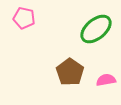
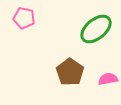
pink semicircle: moved 2 px right, 1 px up
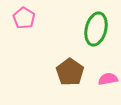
pink pentagon: rotated 20 degrees clockwise
green ellipse: rotated 36 degrees counterclockwise
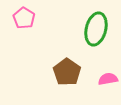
brown pentagon: moved 3 px left
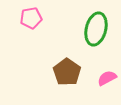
pink pentagon: moved 7 px right; rotated 30 degrees clockwise
pink semicircle: moved 1 px left, 1 px up; rotated 18 degrees counterclockwise
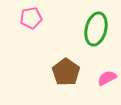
brown pentagon: moved 1 px left
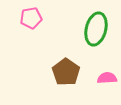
pink semicircle: rotated 24 degrees clockwise
